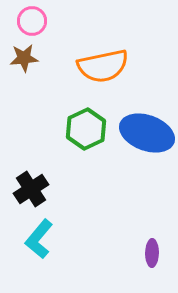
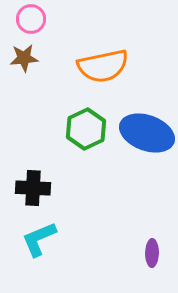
pink circle: moved 1 px left, 2 px up
black cross: moved 2 px right, 1 px up; rotated 36 degrees clockwise
cyan L-shape: rotated 27 degrees clockwise
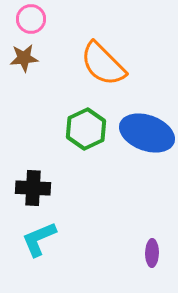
orange semicircle: moved 2 px up; rotated 57 degrees clockwise
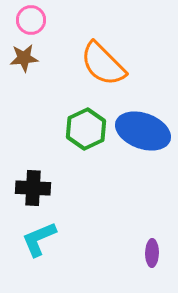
pink circle: moved 1 px down
blue ellipse: moved 4 px left, 2 px up
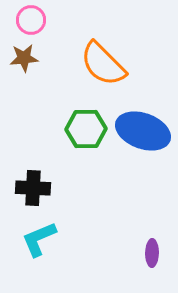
green hexagon: rotated 24 degrees clockwise
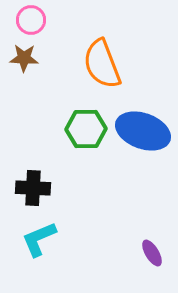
brown star: rotated 8 degrees clockwise
orange semicircle: moved 1 px left; rotated 24 degrees clockwise
purple ellipse: rotated 32 degrees counterclockwise
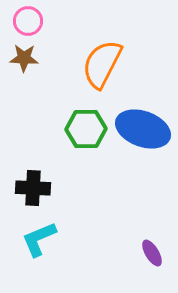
pink circle: moved 3 px left, 1 px down
orange semicircle: rotated 48 degrees clockwise
blue ellipse: moved 2 px up
